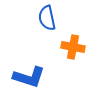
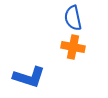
blue semicircle: moved 26 px right
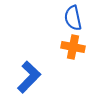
blue L-shape: rotated 64 degrees counterclockwise
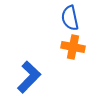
blue semicircle: moved 3 px left
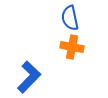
orange cross: moved 1 px left
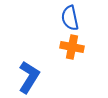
blue L-shape: rotated 12 degrees counterclockwise
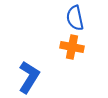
blue semicircle: moved 5 px right
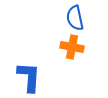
blue L-shape: rotated 28 degrees counterclockwise
